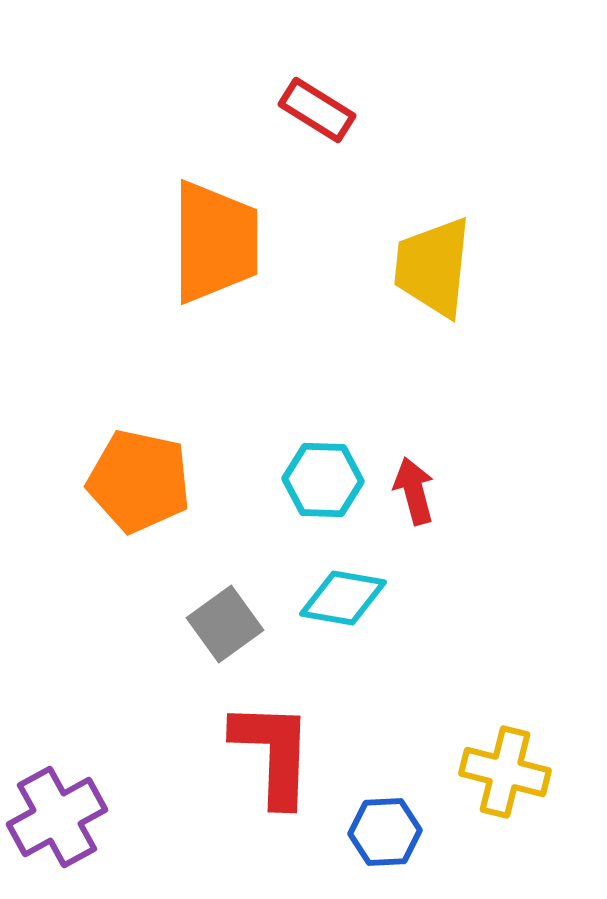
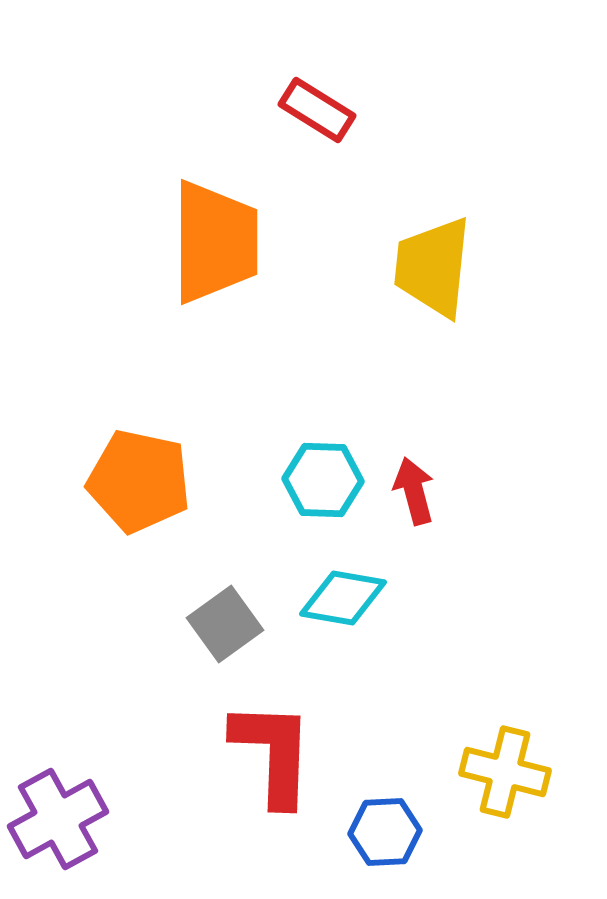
purple cross: moved 1 px right, 2 px down
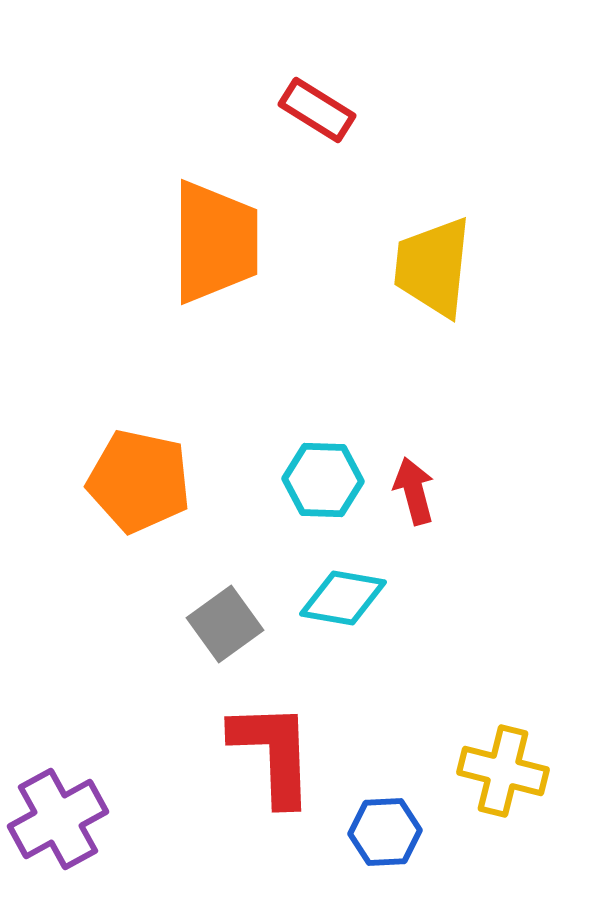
red L-shape: rotated 4 degrees counterclockwise
yellow cross: moved 2 px left, 1 px up
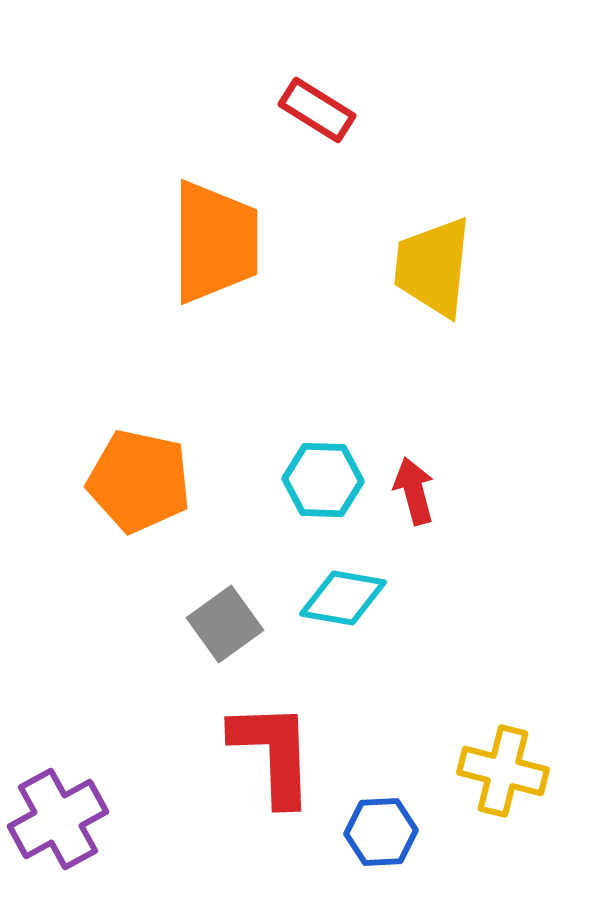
blue hexagon: moved 4 px left
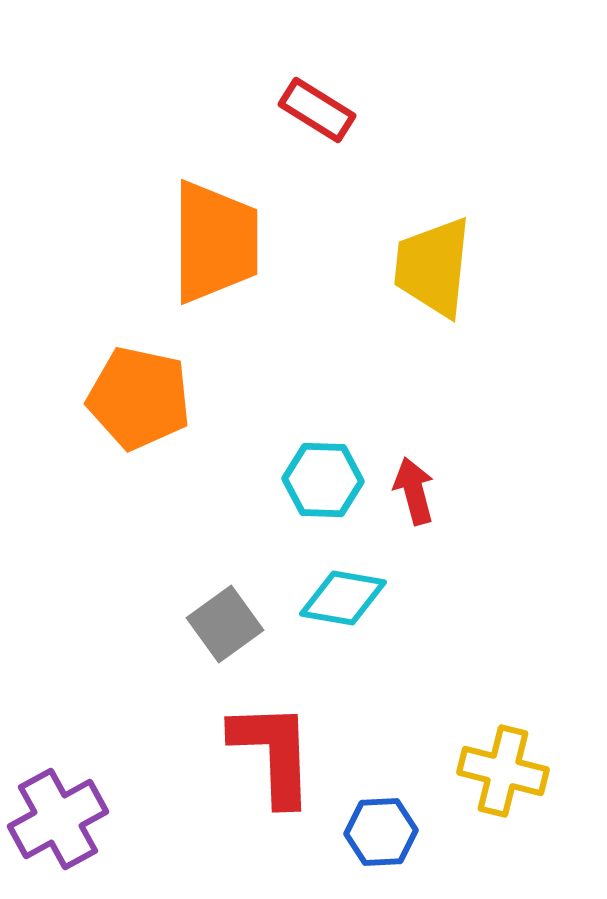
orange pentagon: moved 83 px up
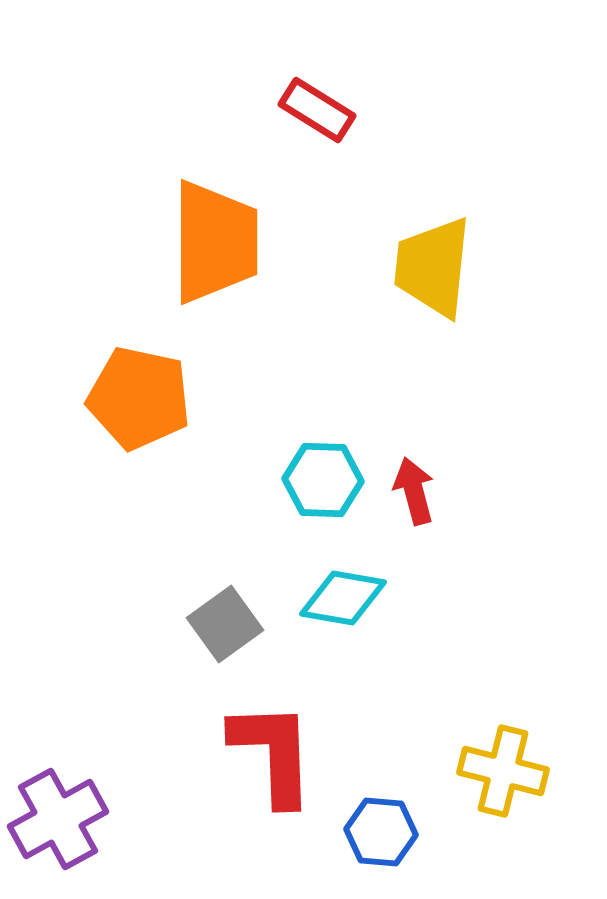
blue hexagon: rotated 8 degrees clockwise
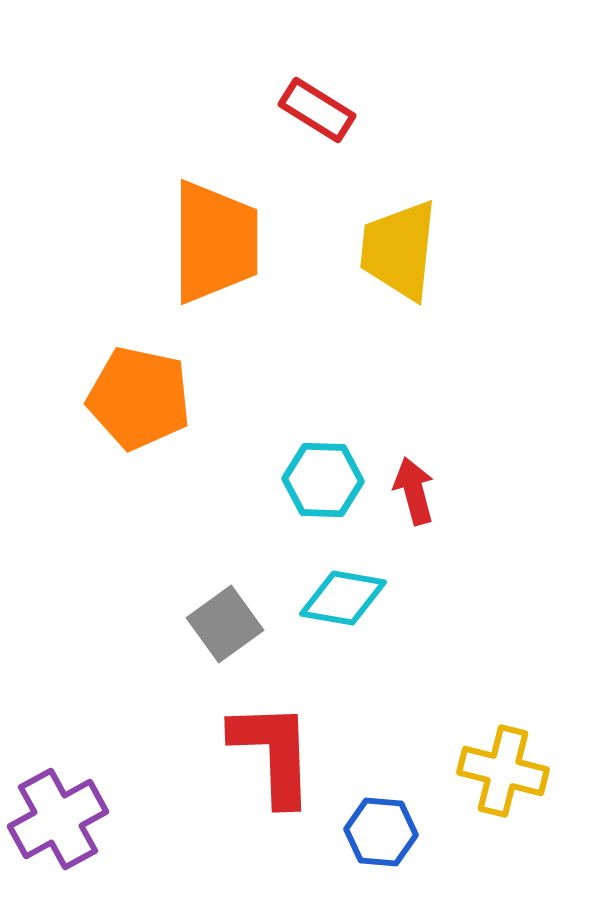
yellow trapezoid: moved 34 px left, 17 px up
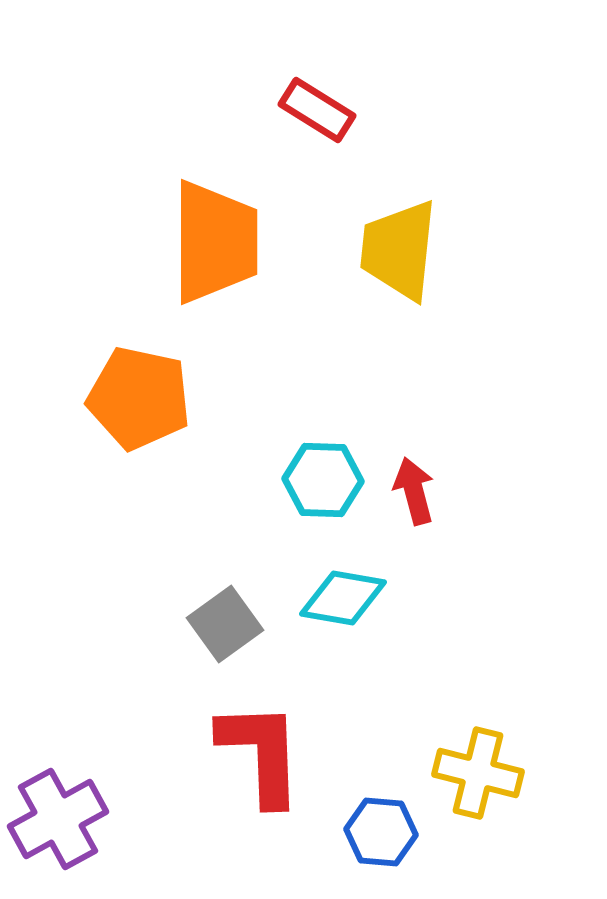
red L-shape: moved 12 px left
yellow cross: moved 25 px left, 2 px down
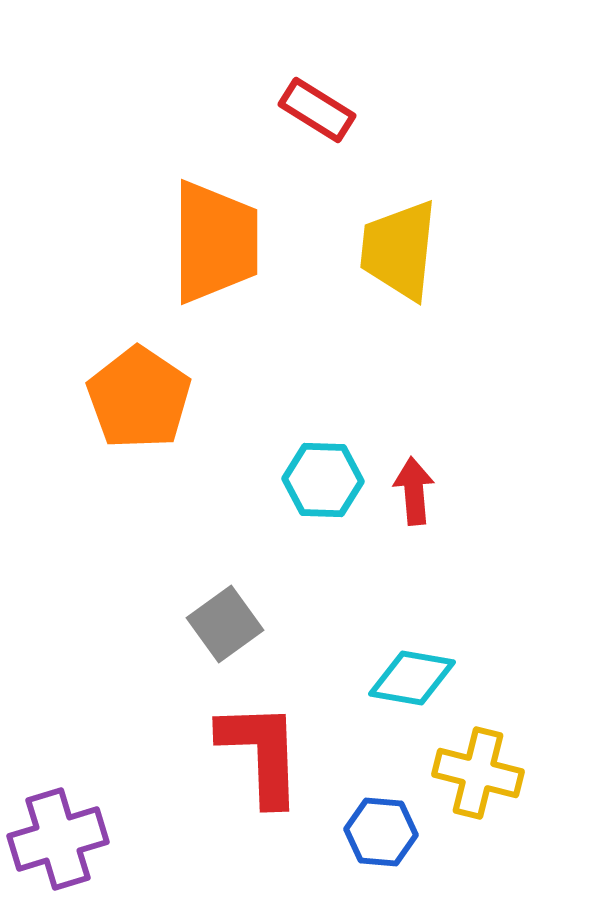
orange pentagon: rotated 22 degrees clockwise
red arrow: rotated 10 degrees clockwise
cyan diamond: moved 69 px right, 80 px down
purple cross: moved 20 px down; rotated 12 degrees clockwise
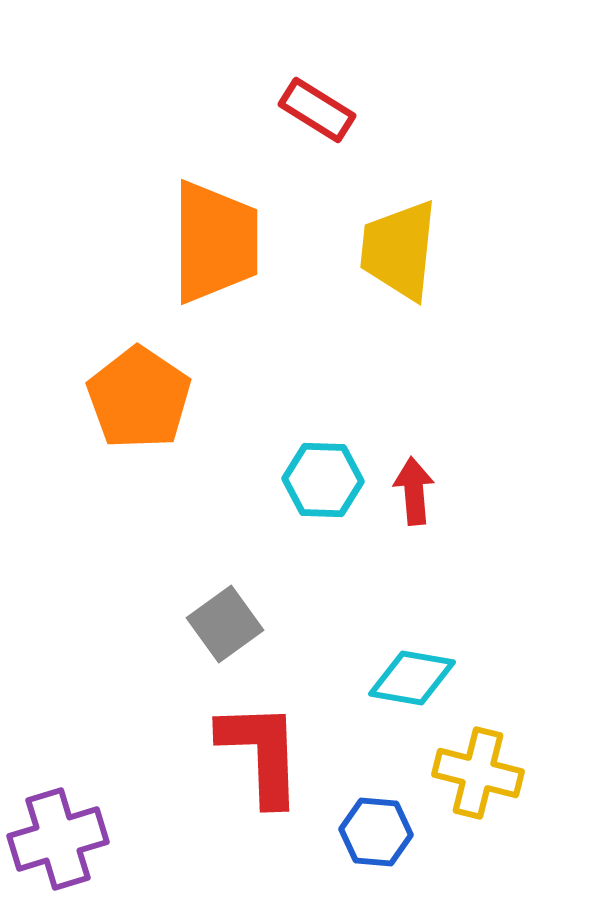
blue hexagon: moved 5 px left
